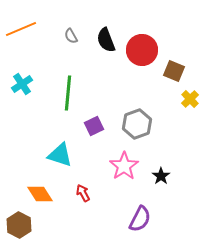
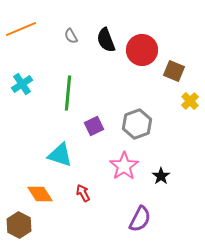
yellow cross: moved 2 px down
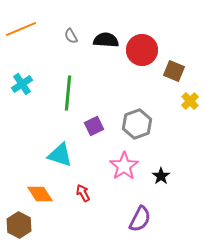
black semicircle: rotated 115 degrees clockwise
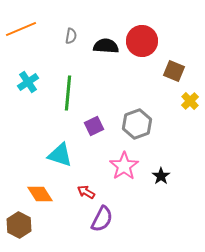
gray semicircle: rotated 140 degrees counterclockwise
black semicircle: moved 6 px down
red circle: moved 9 px up
cyan cross: moved 6 px right, 2 px up
red arrow: moved 3 px right, 1 px up; rotated 30 degrees counterclockwise
purple semicircle: moved 38 px left
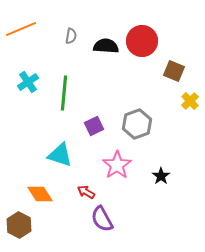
green line: moved 4 px left
pink star: moved 7 px left, 1 px up
purple semicircle: rotated 124 degrees clockwise
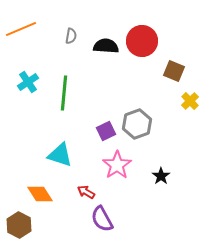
purple square: moved 12 px right, 5 px down
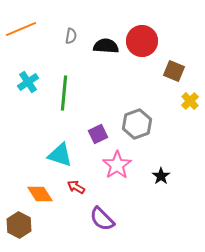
purple square: moved 8 px left, 3 px down
red arrow: moved 10 px left, 5 px up
purple semicircle: rotated 16 degrees counterclockwise
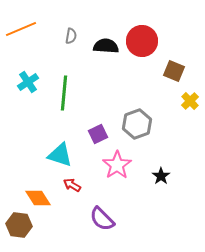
red arrow: moved 4 px left, 2 px up
orange diamond: moved 2 px left, 4 px down
brown hexagon: rotated 20 degrees counterclockwise
